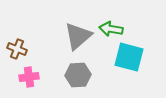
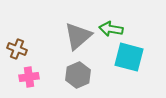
gray hexagon: rotated 20 degrees counterclockwise
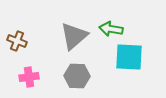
gray triangle: moved 4 px left
brown cross: moved 8 px up
cyan square: rotated 12 degrees counterclockwise
gray hexagon: moved 1 px left, 1 px down; rotated 25 degrees clockwise
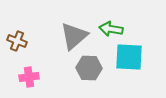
gray hexagon: moved 12 px right, 8 px up
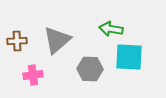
gray triangle: moved 17 px left, 4 px down
brown cross: rotated 24 degrees counterclockwise
gray hexagon: moved 1 px right, 1 px down
pink cross: moved 4 px right, 2 px up
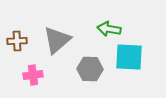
green arrow: moved 2 px left
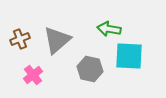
brown cross: moved 3 px right, 2 px up; rotated 18 degrees counterclockwise
cyan square: moved 1 px up
gray hexagon: rotated 10 degrees clockwise
pink cross: rotated 30 degrees counterclockwise
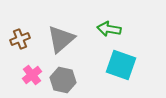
gray triangle: moved 4 px right, 1 px up
cyan square: moved 8 px left, 9 px down; rotated 16 degrees clockwise
gray hexagon: moved 27 px left, 11 px down
pink cross: moved 1 px left
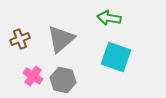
green arrow: moved 11 px up
cyan square: moved 5 px left, 8 px up
pink cross: moved 1 px right, 1 px down; rotated 18 degrees counterclockwise
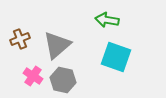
green arrow: moved 2 px left, 2 px down
gray triangle: moved 4 px left, 6 px down
